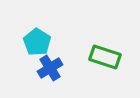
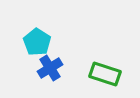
green rectangle: moved 17 px down
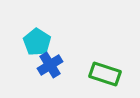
blue cross: moved 3 px up
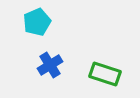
cyan pentagon: moved 20 px up; rotated 16 degrees clockwise
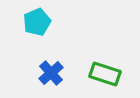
blue cross: moved 1 px right, 8 px down; rotated 10 degrees counterclockwise
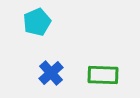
green rectangle: moved 2 px left, 1 px down; rotated 16 degrees counterclockwise
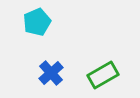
green rectangle: rotated 32 degrees counterclockwise
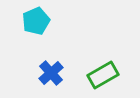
cyan pentagon: moved 1 px left, 1 px up
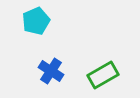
blue cross: moved 2 px up; rotated 15 degrees counterclockwise
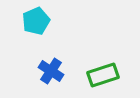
green rectangle: rotated 12 degrees clockwise
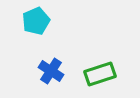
green rectangle: moved 3 px left, 1 px up
